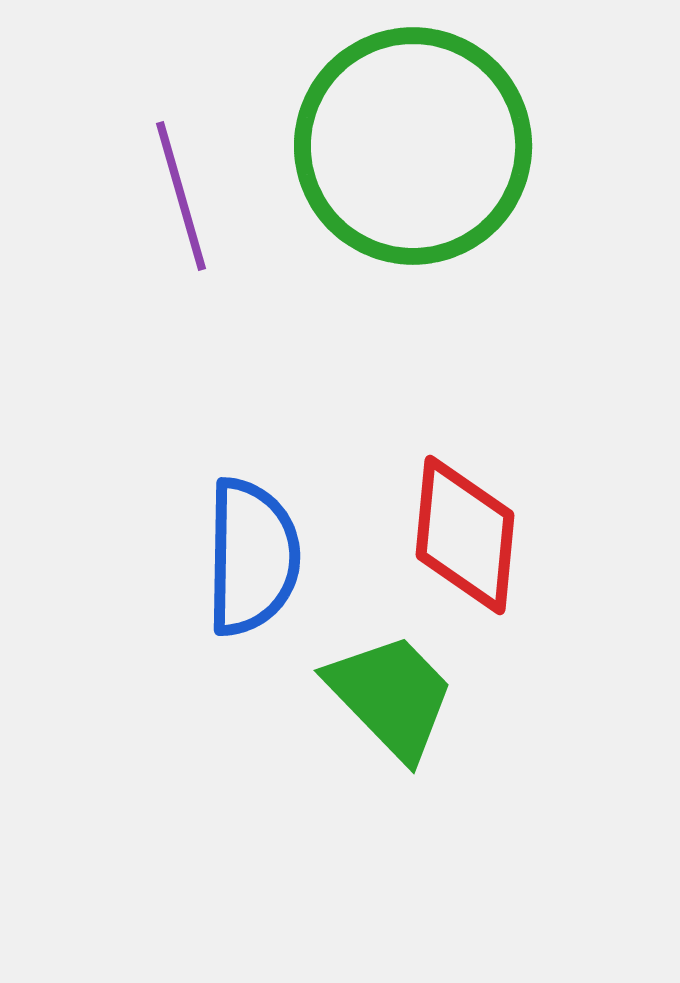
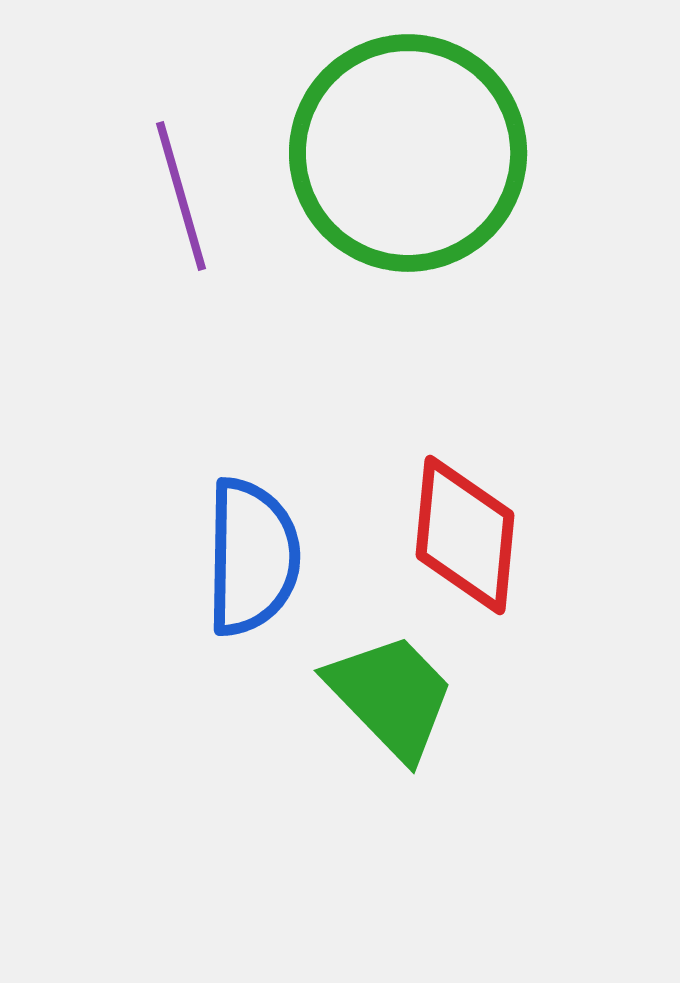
green circle: moved 5 px left, 7 px down
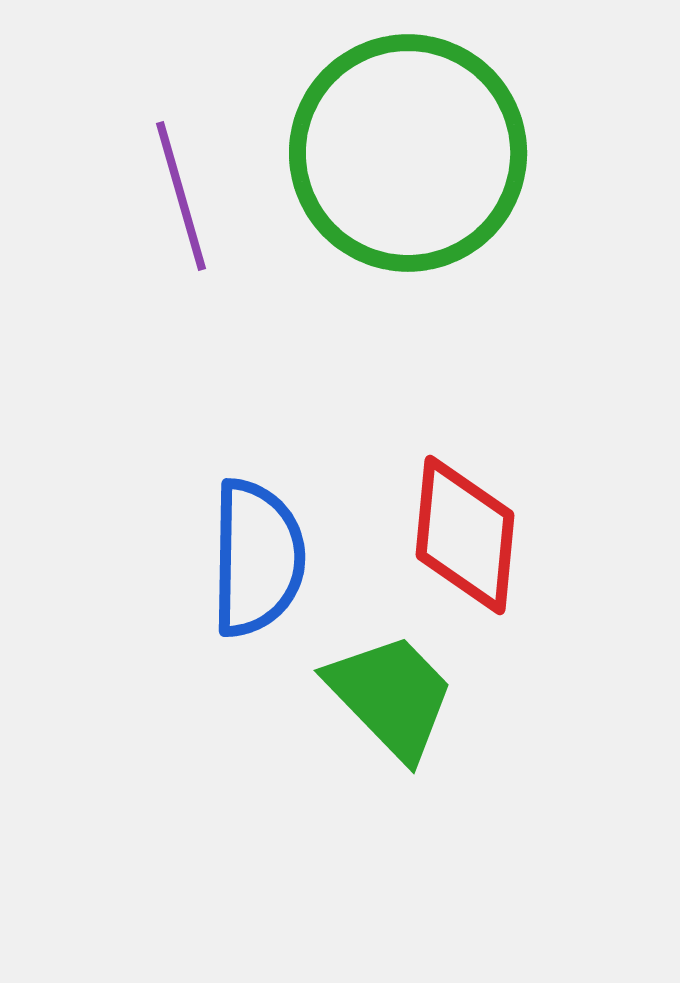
blue semicircle: moved 5 px right, 1 px down
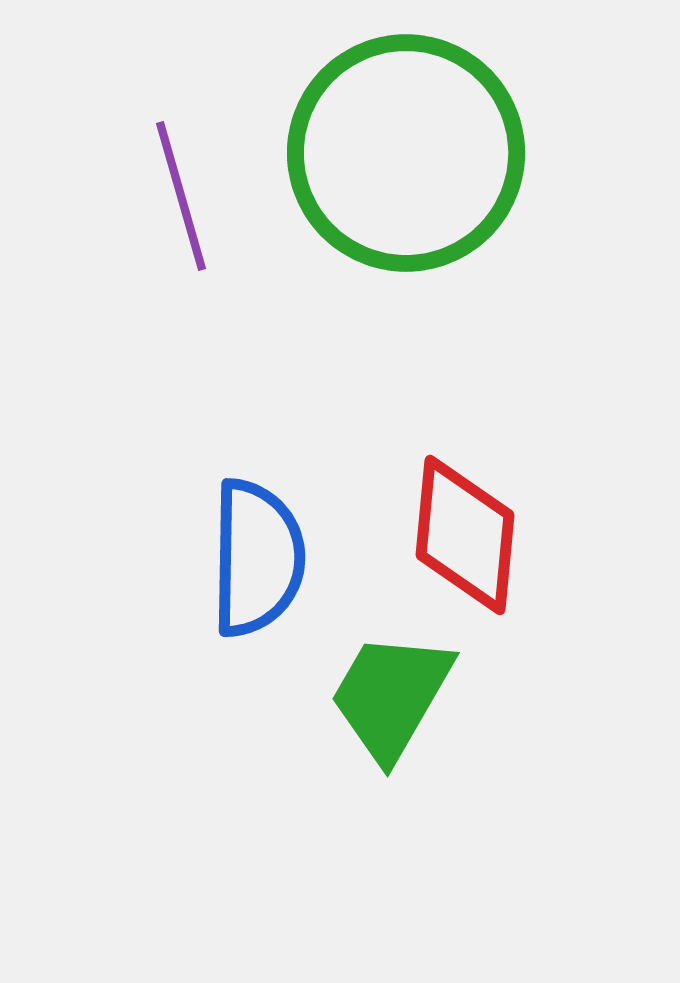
green circle: moved 2 px left
green trapezoid: rotated 106 degrees counterclockwise
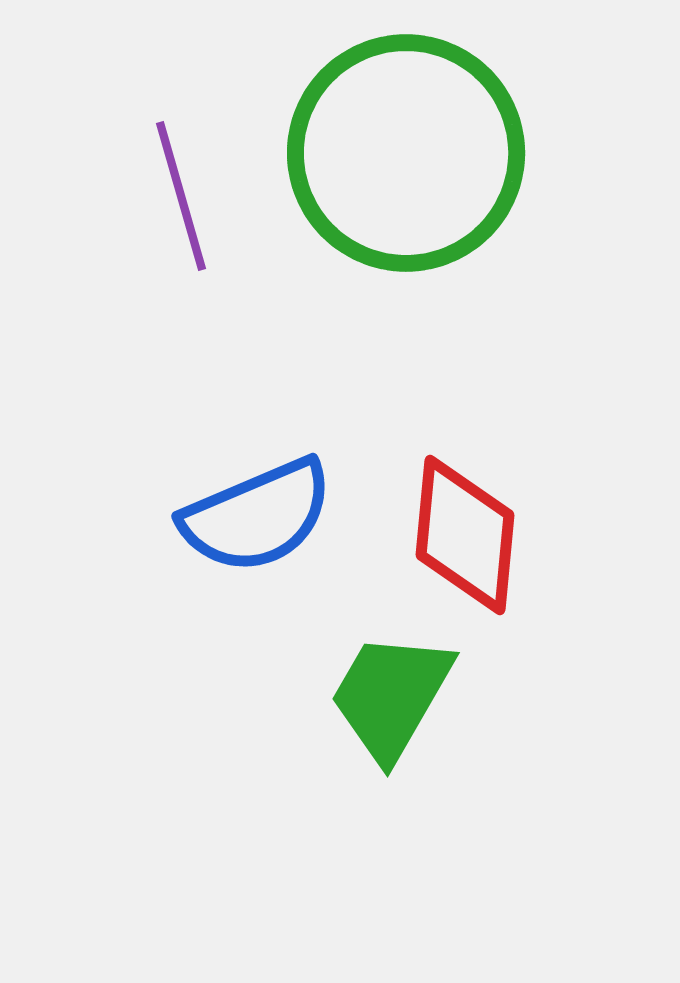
blue semicircle: moved 42 px up; rotated 66 degrees clockwise
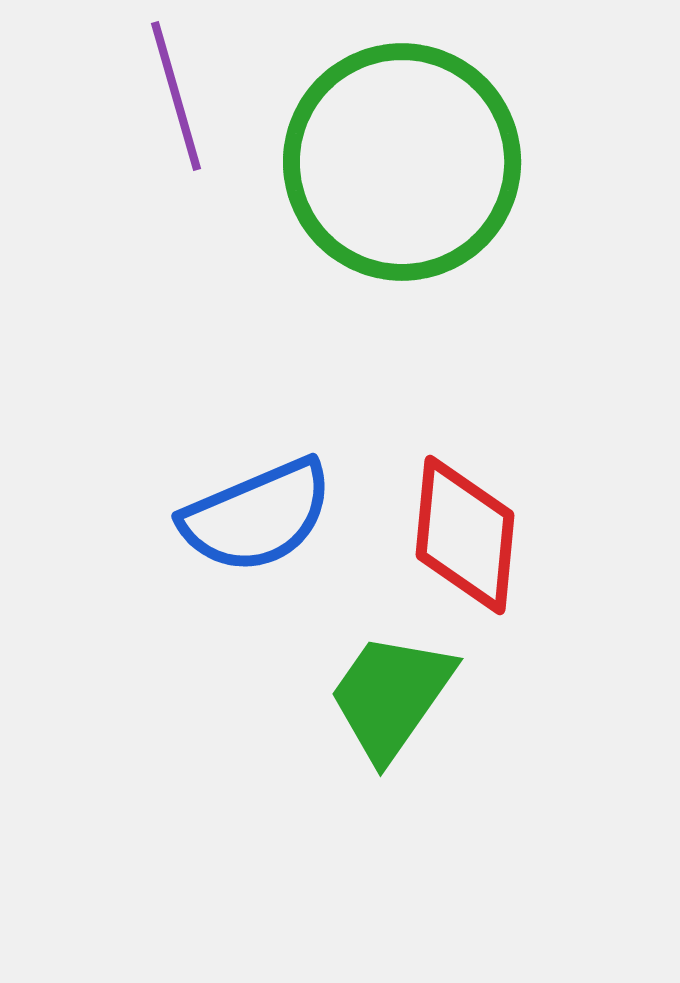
green circle: moved 4 px left, 9 px down
purple line: moved 5 px left, 100 px up
green trapezoid: rotated 5 degrees clockwise
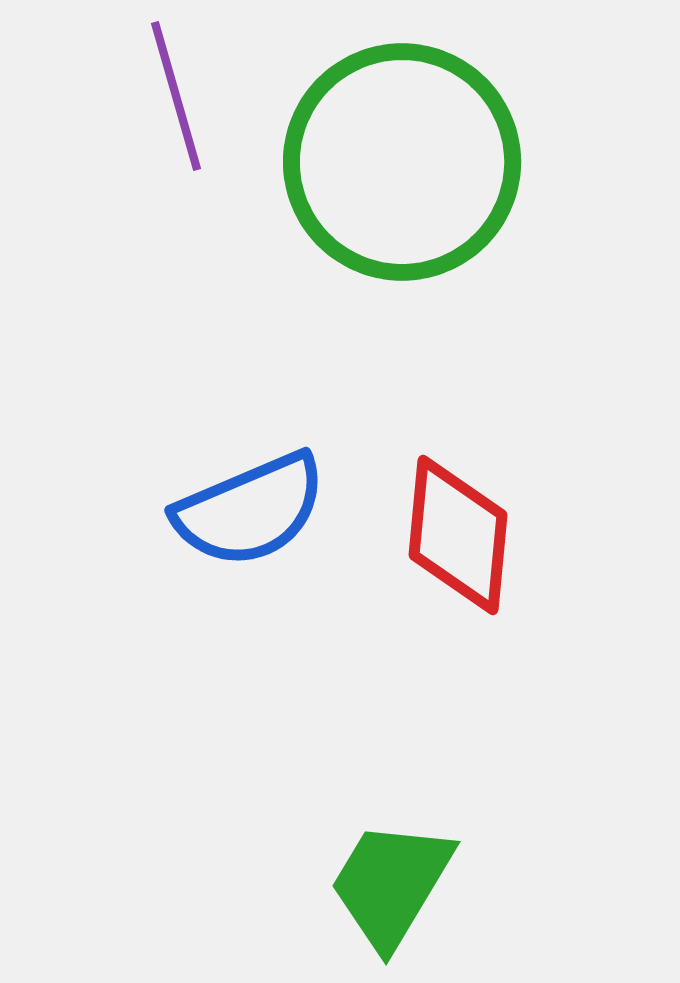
blue semicircle: moved 7 px left, 6 px up
red diamond: moved 7 px left
green trapezoid: moved 188 px down; rotated 4 degrees counterclockwise
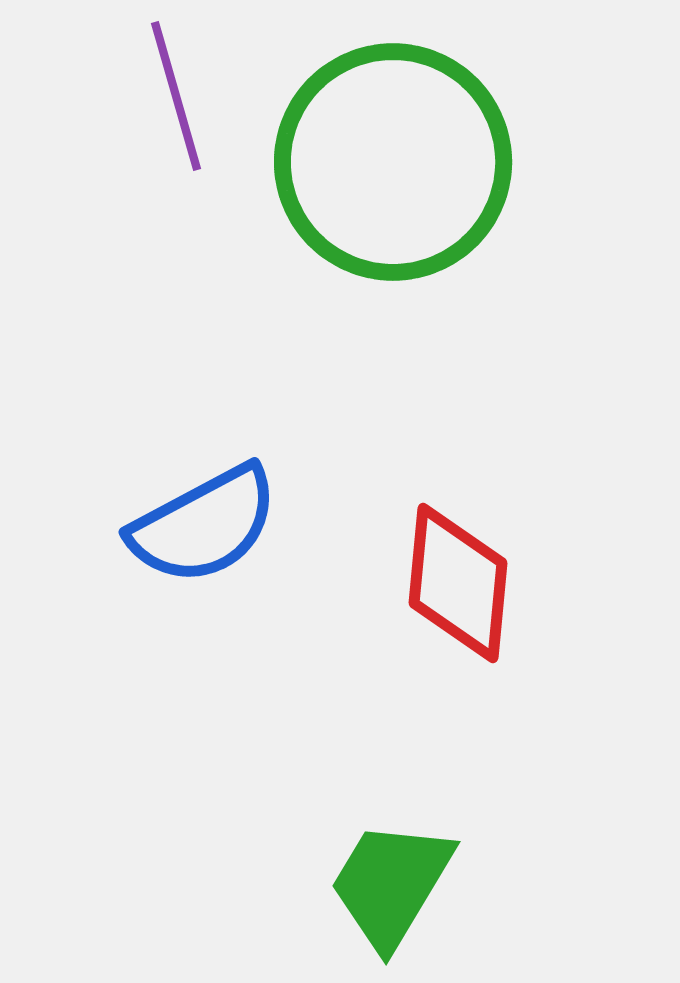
green circle: moved 9 px left
blue semicircle: moved 46 px left, 15 px down; rotated 5 degrees counterclockwise
red diamond: moved 48 px down
